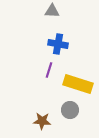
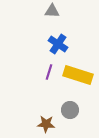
blue cross: rotated 24 degrees clockwise
purple line: moved 2 px down
yellow rectangle: moved 9 px up
brown star: moved 4 px right, 3 px down
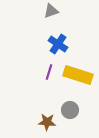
gray triangle: moved 1 px left; rotated 21 degrees counterclockwise
brown star: moved 1 px right, 2 px up
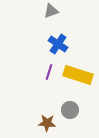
brown star: moved 1 px down
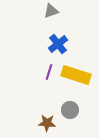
blue cross: rotated 18 degrees clockwise
yellow rectangle: moved 2 px left
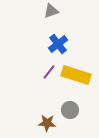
purple line: rotated 21 degrees clockwise
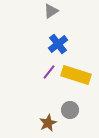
gray triangle: rotated 14 degrees counterclockwise
brown star: moved 1 px right; rotated 30 degrees counterclockwise
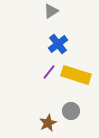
gray circle: moved 1 px right, 1 px down
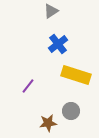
purple line: moved 21 px left, 14 px down
brown star: rotated 18 degrees clockwise
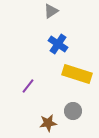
blue cross: rotated 18 degrees counterclockwise
yellow rectangle: moved 1 px right, 1 px up
gray circle: moved 2 px right
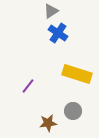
blue cross: moved 11 px up
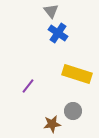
gray triangle: rotated 35 degrees counterclockwise
brown star: moved 4 px right, 1 px down
